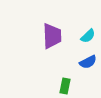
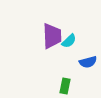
cyan semicircle: moved 19 px left, 5 px down
blue semicircle: rotated 12 degrees clockwise
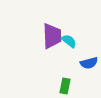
cyan semicircle: rotated 98 degrees counterclockwise
blue semicircle: moved 1 px right, 1 px down
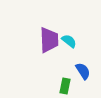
purple trapezoid: moved 3 px left, 4 px down
blue semicircle: moved 6 px left, 8 px down; rotated 108 degrees counterclockwise
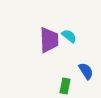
cyan semicircle: moved 5 px up
blue semicircle: moved 3 px right
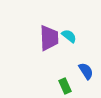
purple trapezoid: moved 2 px up
green rectangle: rotated 35 degrees counterclockwise
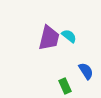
purple trapezoid: rotated 16 degrees clockwise
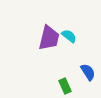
blue semicircle: moved 2 px right, 1 px down
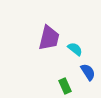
cyan semicircle: moved 6 px right, 13 px down
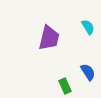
cyan semicircle: moved 13 px right, 22 px up; rotated 21 degrees clockwise
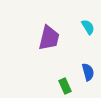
blue semicircle: rotated 18 degrees clockwise
